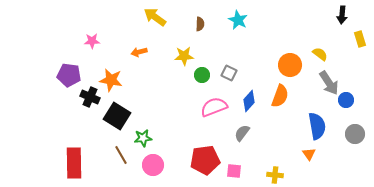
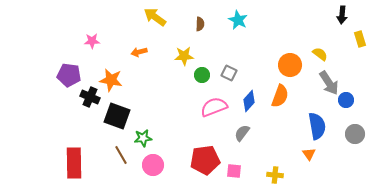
black square: rotated 12 degrees counterclockwise
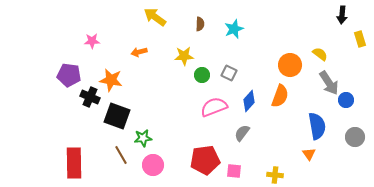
cyan star: moved 4 px left, 9 px down; rotated 24 degrees clockwise
gray circle: moved 3 px down
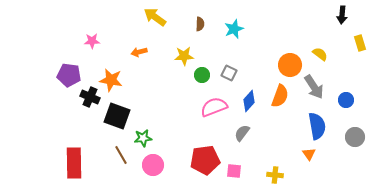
yellow rectangle: moved 4 px down
gray arrow: moved 15 px left, 4 px down
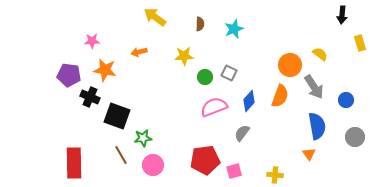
green circle: moved 3 px right, 2 px down
orange star: moved 6 px left, 10 px up
pink square: rotated 21 degrees counterclockwise
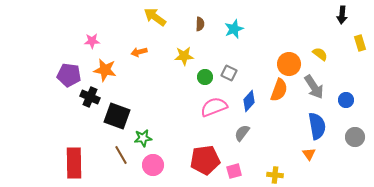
orange circle: moved 1 px left, 1 px up
orange semicircle: moved 1 px left, 6 px up
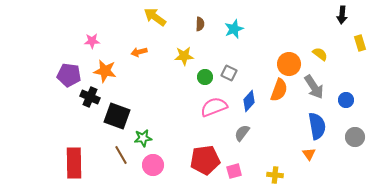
orange star: moved 1 px down
